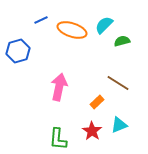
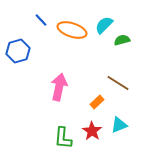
blue line: rotated 72 degrees clockwise
green semicircle: moved 1 px up
green L-shape: moved 5 px right, 1 px up
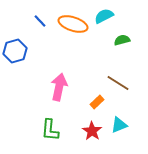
blue line: moved 1 px left, 1 px down
cyan semicircle: moved 9 px up; rotated 18 degrees clockwise
orange ellipse: moved 1 px right, 6 px up
blue hexagon: moved 3 px left
green L-shape: moved 13 px left, 8 px up
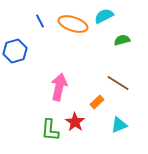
blue line: rotated 16 degrees clockwise
red star: moved 17 px left, 9 px up
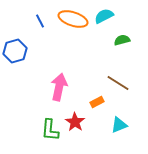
orange ellipse: moved 5 px up
orange rectangle: rotated 16 degrees clockwise
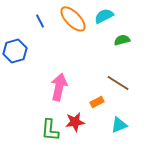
orange ellipse: rotated 28 degrees clockwise
red star: rotated 30 degrees clockwise
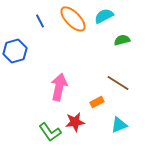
green L-shape: moved 2 px down; rotated 40 degrees counterclockwise
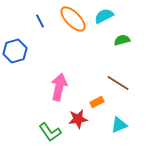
red star: moved 3 px right, 3 px up
